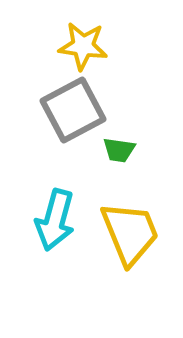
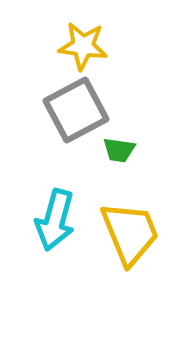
gray square: moved 3 px right
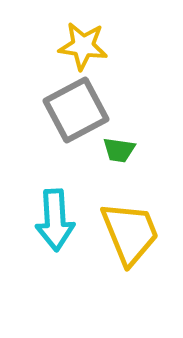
cyan arrow: rotated 18 degrees counterclockwise
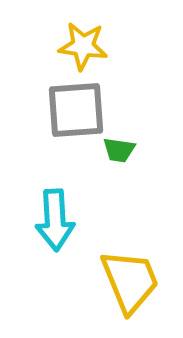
gray square: rotated 24 degrees clockwise
yellow trapezoid: moved 48 px down
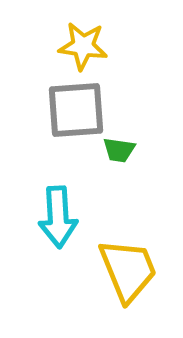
cyan arrow: moved 3 px right, 3 px up
yellow trapezoid: moved 2 px left, 11 px up
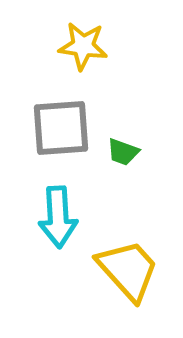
gray square: moved 15 px left, 18 px down
green trapezoid: moved 4 px right, 2 px down; rotated 12 degrees clockwise
yellow trapezoid: rotated 20 degrees counterclockwise
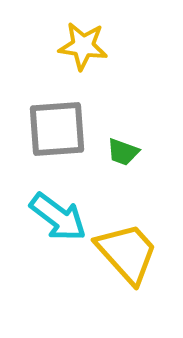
gray square: moved 4 px left, 1 px down
cyan arrow: rotated 50 degrees counterclockwise
yellow trapezoid: moved 1 px left, 17 px up
